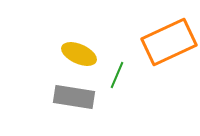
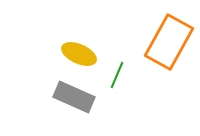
orange rectangle: rotated 36 degrees counterclockwise
gray rectangle: rotated 15 degrees clockwise
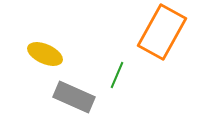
orange rectangle: moved 7 px left, 10 px up
yellow ellipse: moved 34 px left
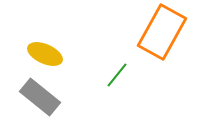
green line: rotated 16 degrees clockwise
gray rectangle: moved 34 px left; rotated 15 degrees clockwise
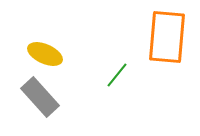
orange rectangle: moved 5 px right, 5 px down; rotated 24 degrees counterclockwise
gray rectangle: rotated 9 degrees clockwise
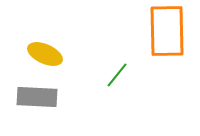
orange rectangle: moved 6 px up; rotated 6 degrees counterclockwise
gray rectangle: moved 3 px left; rotated 45 degrees counterclockwise
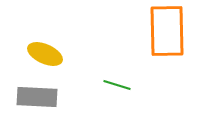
green line: moved 10 px down; rotated 68 degrees clockwise
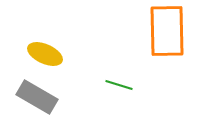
green line: moved 2 px right
gray rectangle: rotated 27 degrees clockwise
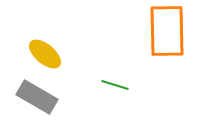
yellow ellipse: rotated 16 degrees clockwise
green line: moved 4 px left
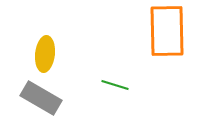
yellow ellipse: rotated 56 degrees clockwise
gray rectangle: moved 4 px right, 1 px down
